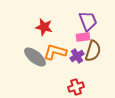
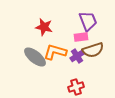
pink rectangle: moved 2 px left
brown semicircle: moved 1 px up; rotated 55 degrees clockwise
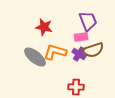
purple cross: moved 2 px right, 2 px up; rotated 24 degrees counterclockwise
red cross: rotated 21 degrees clockwise
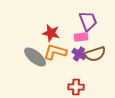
red star: moved 7 px right, 6 px down
brown semicircle: moved 2 px right, 4 px down
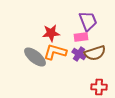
red star: rotated 18 degrees counterclockwise
brown semicircle: moved 1 px up
red cross: moved 23 px right
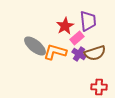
purple trapezoid: rotated 15 degrees clockwise
red star: moved 14 px right, 7 px up; rotated 24 degrees counterclockwise
pink rectangle: moved 4 px left, 1 px down; rotated 32 degrees counterclockwise
gray ellipse: moved 11 px up
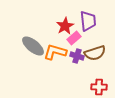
pink rectangle: moved 3 px left
gray ellipse: moved 2 px left
purple cross: moved 2 px left, 2 px down; rotated 16 degrees counterclockwise
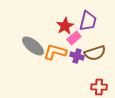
purple trapezoid: rotated 20 degrees clockwise
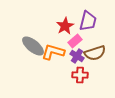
pink rectangle: moved 1 px right, 3 px down
orange L-shape: moved 2 px left
purple cross: rotated 16 degrees clockwise
red cross: moved 19 px left, 12 px up
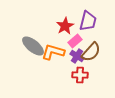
brown semicircle: moved 4 px left, 1 px up; rotated 30 degrees counterclockwise
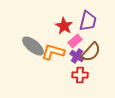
red star: moved 1 px left; rotated 12 degrees counterclockwise
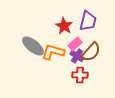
pink rectangle: moved 3 px down
